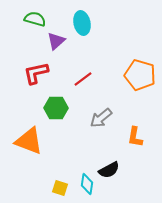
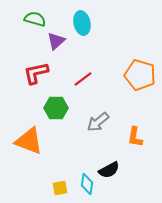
gray arrow: moved 3 px left, 4 px down
yellow square: rotated 28 degrees counterclockwise
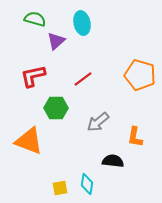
red L-shape: moved 3 px left, 3 px down
black semicircle: moved 4 px right, 9 px up; rotated 145 degrees counterclockwise
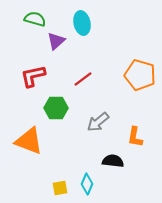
cyan diamond: rotated 15 degrees clockwise
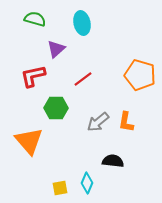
purple triangle: moved 8 px down
orange L-shape: moved 9 px left, 15 px up
orange triangle: rotated 28 degrees clockwise
cyan diamond: moved 1 px up
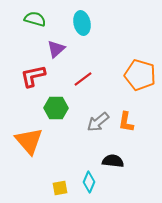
cyan diamond: moved 2 px right, 1 px up
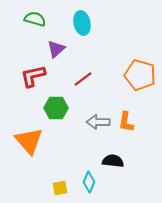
gray arrow: rotated 40 degrees clockwise
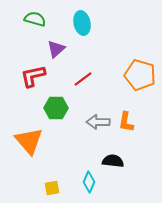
yellow square: moved 8 px left
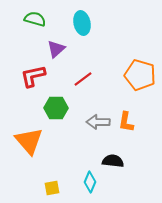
cyan diamond: moved 1 px right
